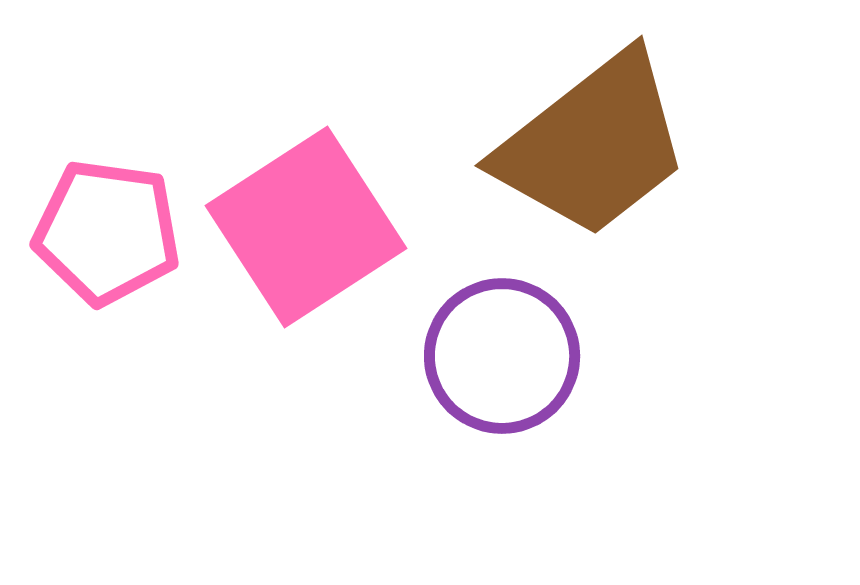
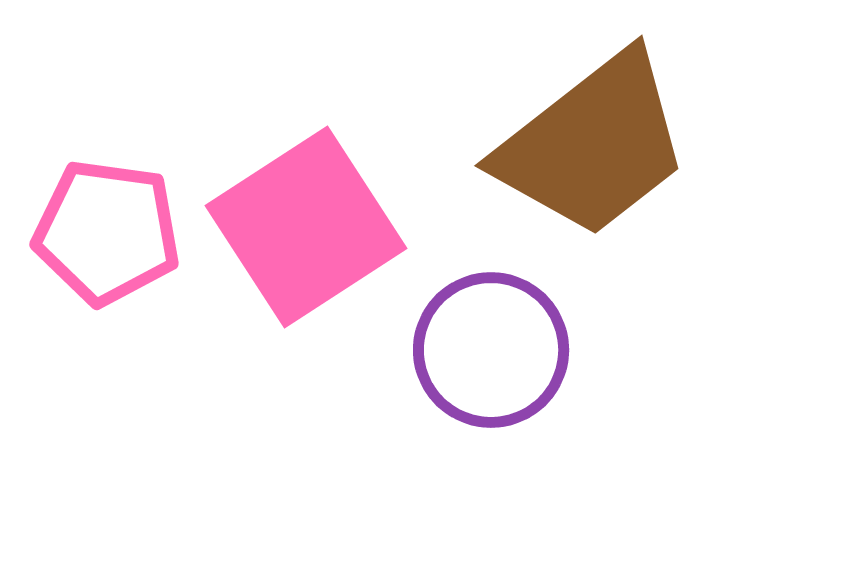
purple circle: moved 11 px left, 6 px up
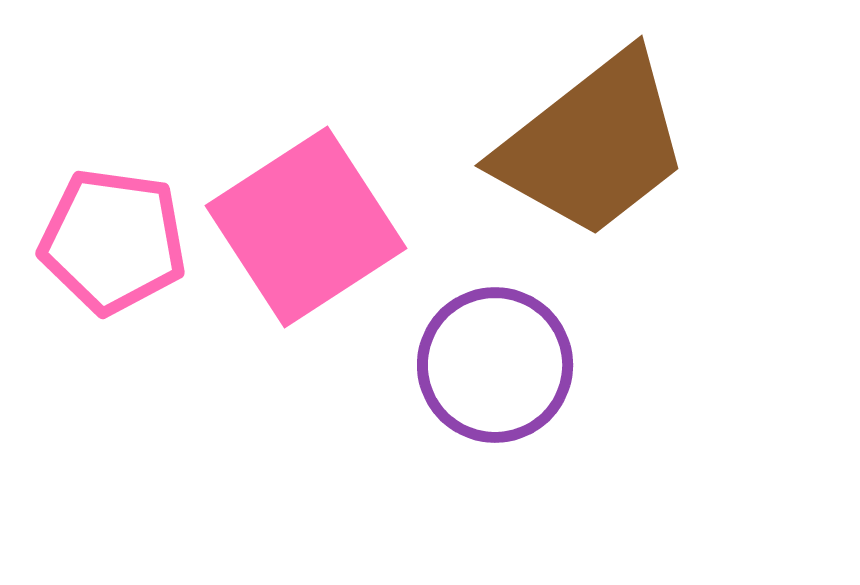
pink pentagon: moved 6 px right, 9 px down
purple circle: moved 4 px right, 15 px down
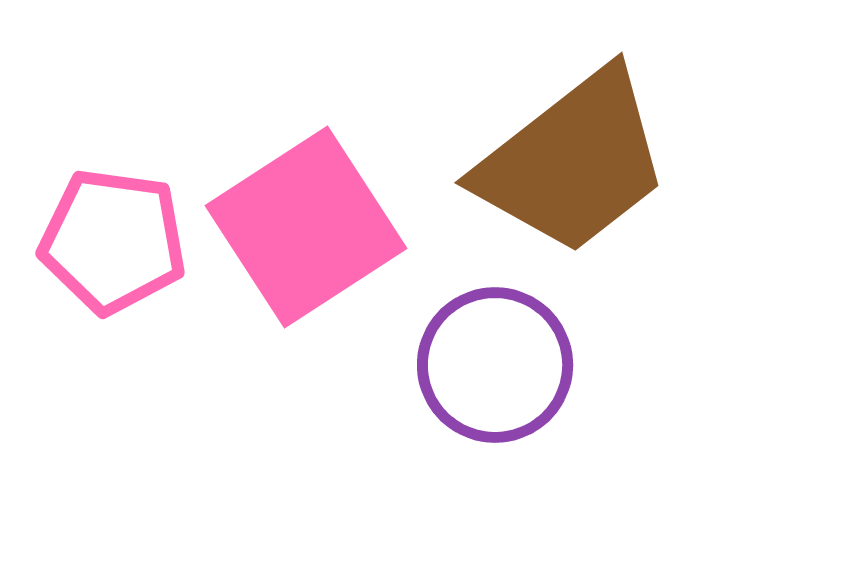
brown trapezoid: moved 20 px left, 17 px down
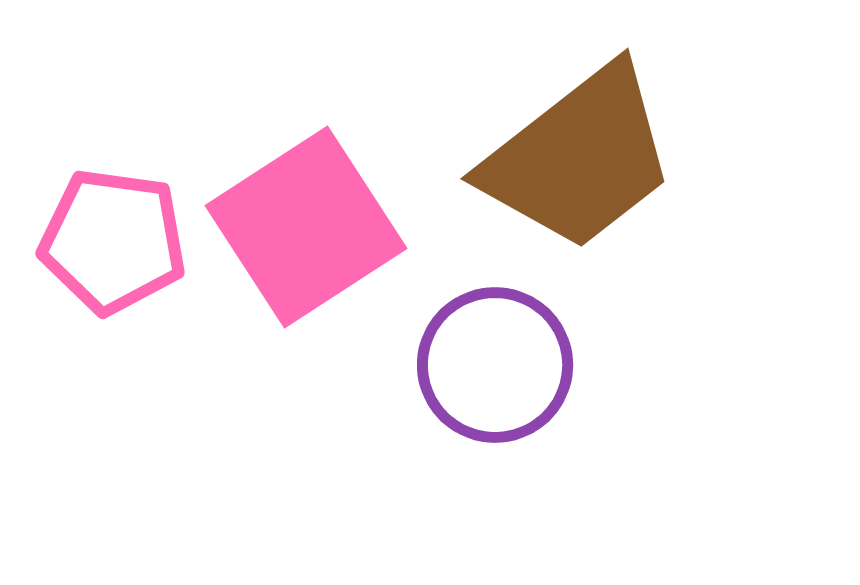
brown trapezoid: moved 6 px right, 4 px up
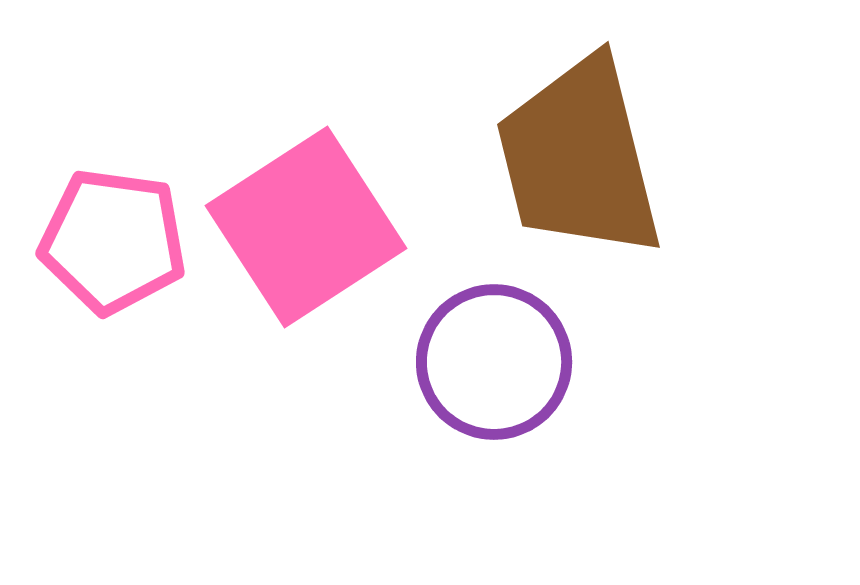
brown trapezoid: rotated 114 degrees clockwise
purple circle: moved 1 px left, 3 px up
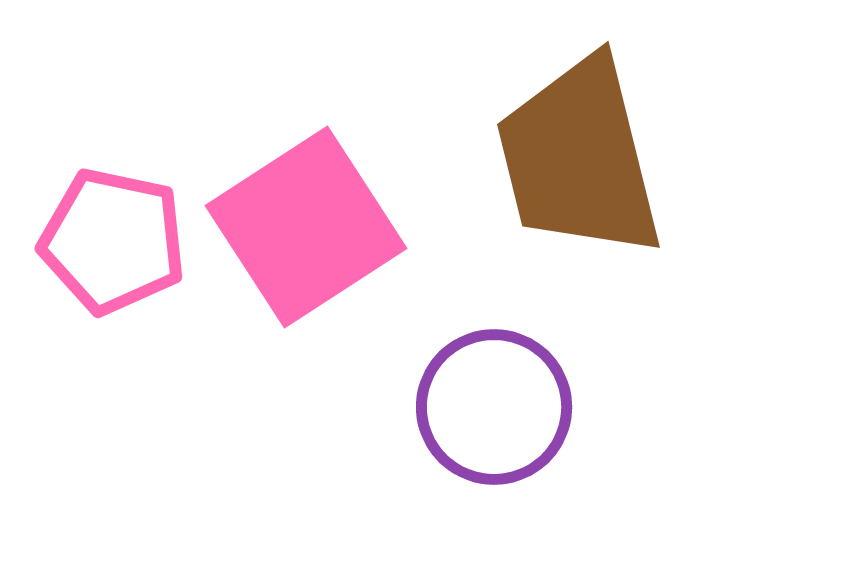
pink pentagon: rotated 4 degrees clockwise
purple circle: moved 45 px down
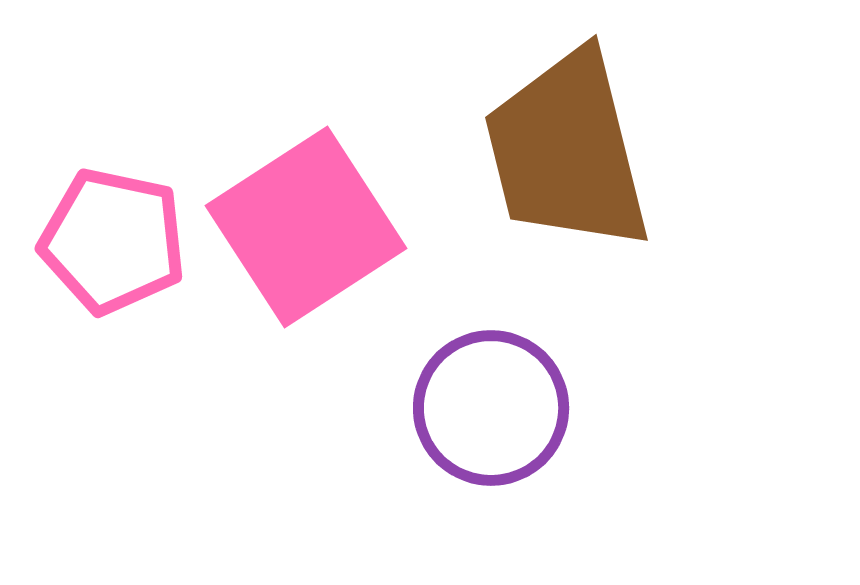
brown trapezoid: moved 12 px left, 7 px up
purple circle: moved 3 px left, 1 px down
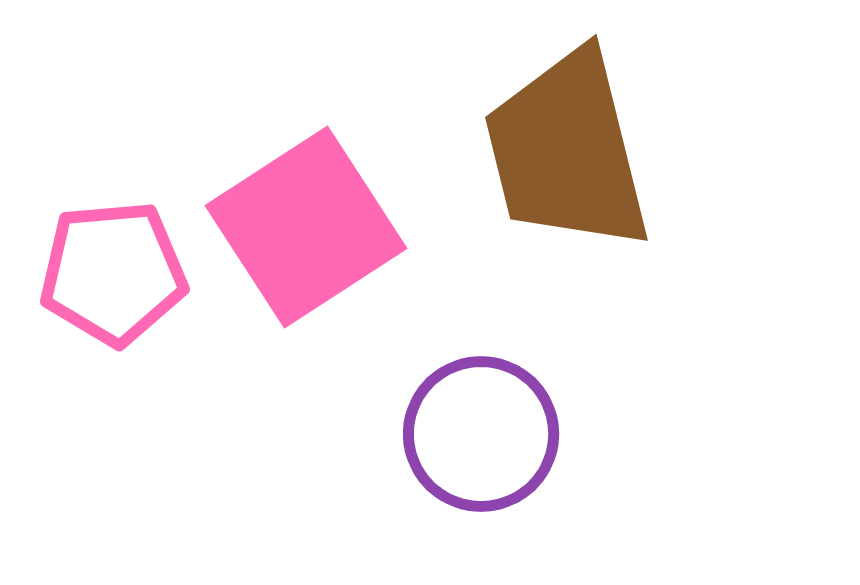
pink pentagon: moved 32 px down; rotated 17 degrees counterclockwise
purple circle: moved 10 px left, 26 px down
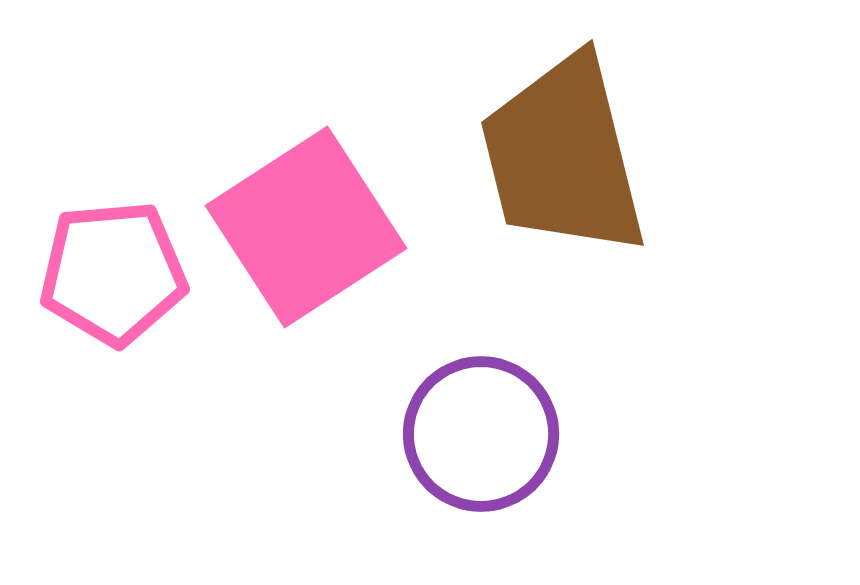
brown trapezoid: moved 4 px left, 5 px down
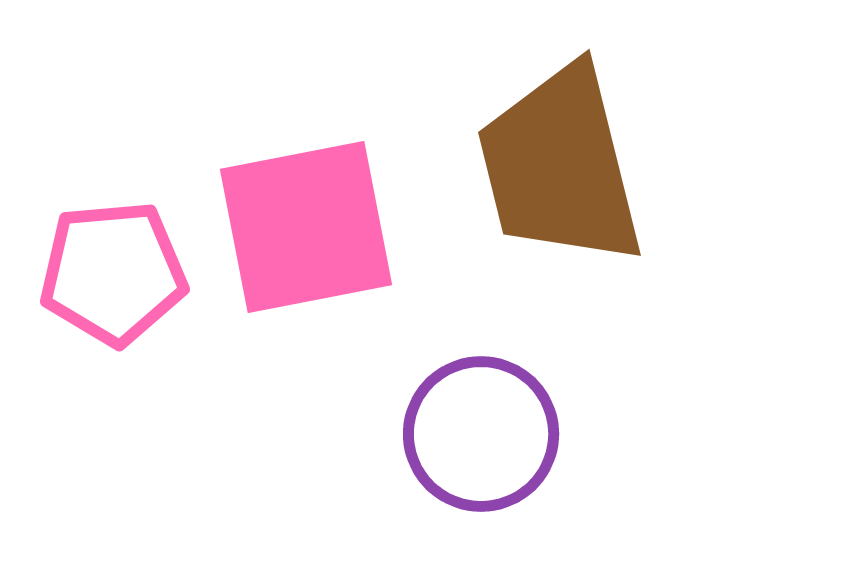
brown trapezoid: moved 3 px left, 10 px down
pink square: rotated 22 degrees clockwise
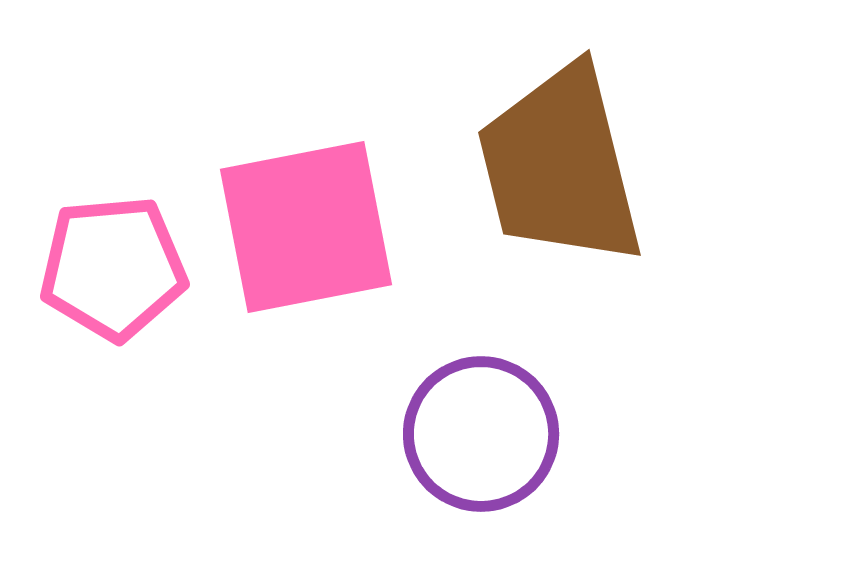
pink pentagon: moved 5 px up
